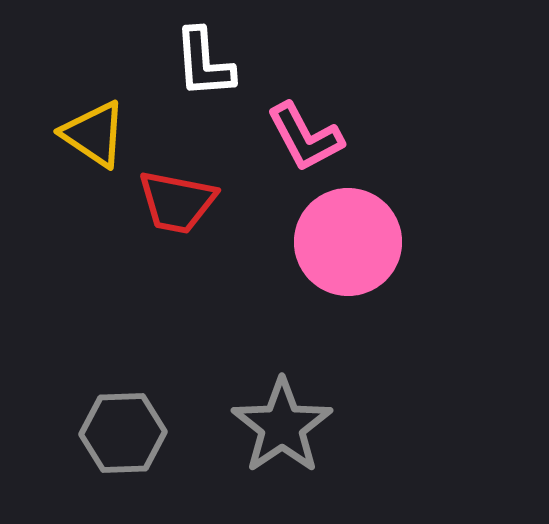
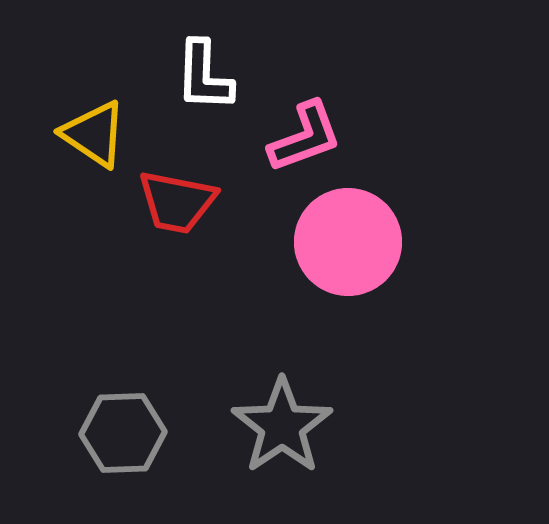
white L-shape: moved 13 px down; rotated 6 degrees clockwise
pink L-shape: rotated 82 degrees counterclockwise
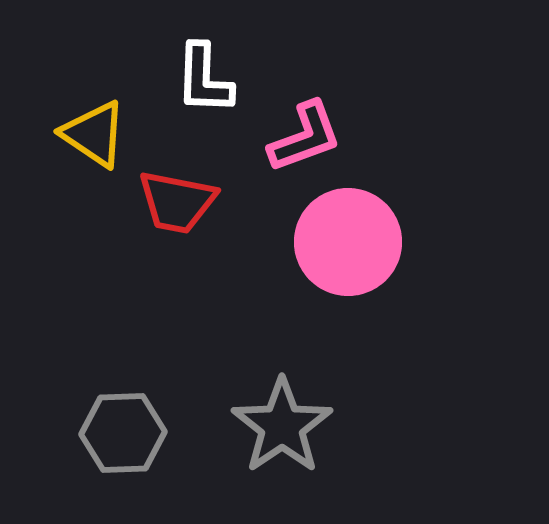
white L-shape: moved 3 px down
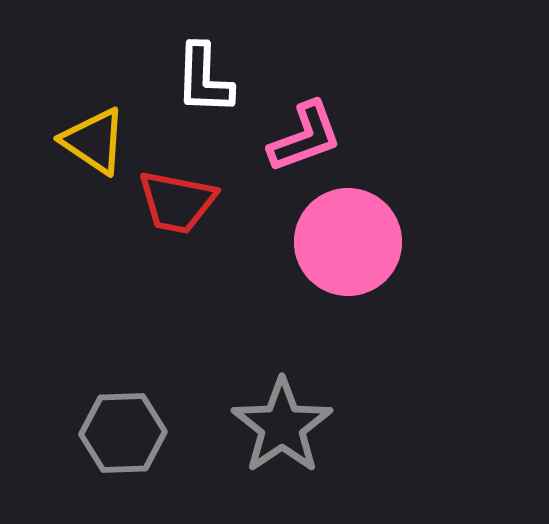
yellow triangle: moved 7 px down
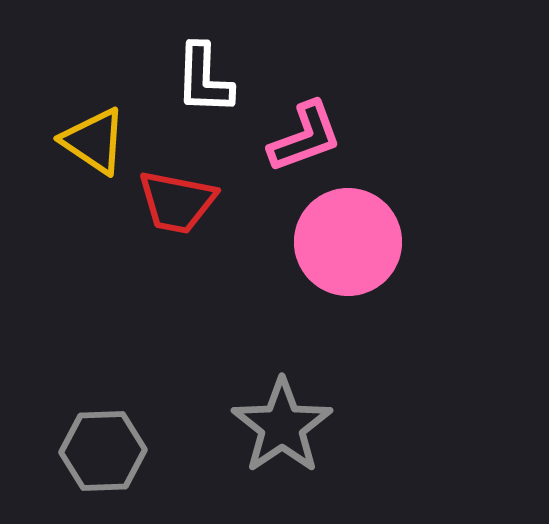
gray hexagon: moved 20 px left, 18 px down
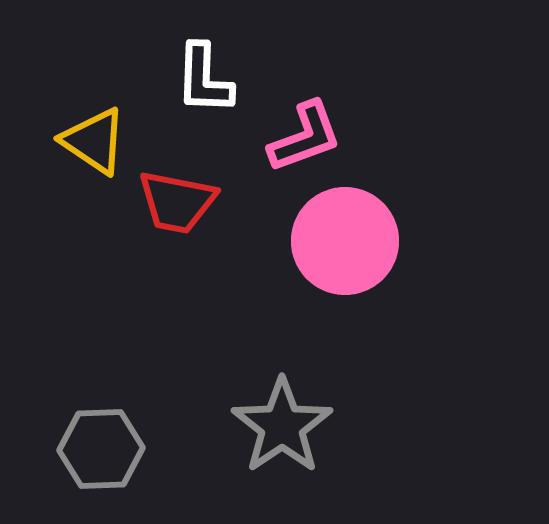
pink circle: moved 3 px left, 1 px up
gray hexagon: moved 2 px left, 2 px up
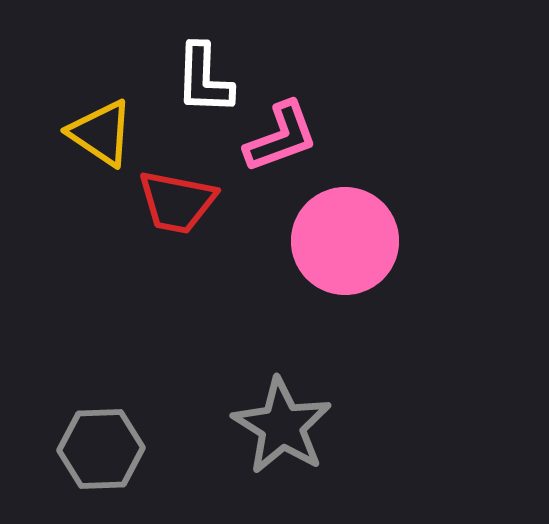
pink L-shape: moved 24 px left
yellow triangle: moved 7 px right, 8 px up
gray star: rotated 6 degrees counterclockwise
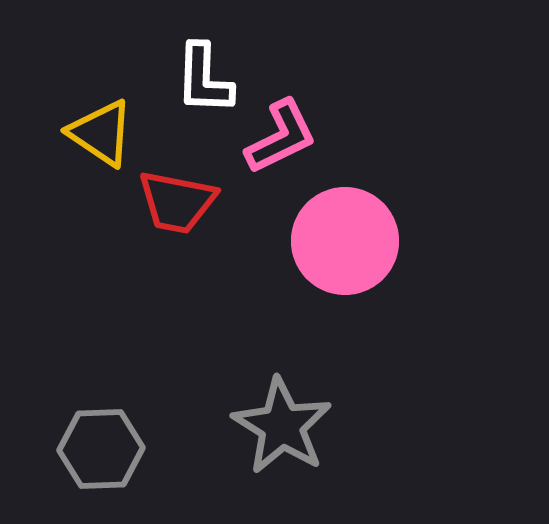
pink L-shape: rotated 6 degrees counterclockwise
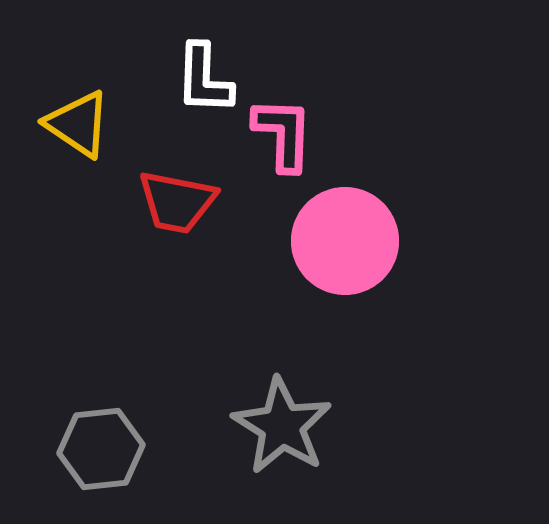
yellow triangle: moved 23 px left, 9 px up
pink L-shape: moved 2 px right, 3 px up; rotated 62 degrees counterclockwise
gray hexagon: rotated 4 degrees counterclockwise
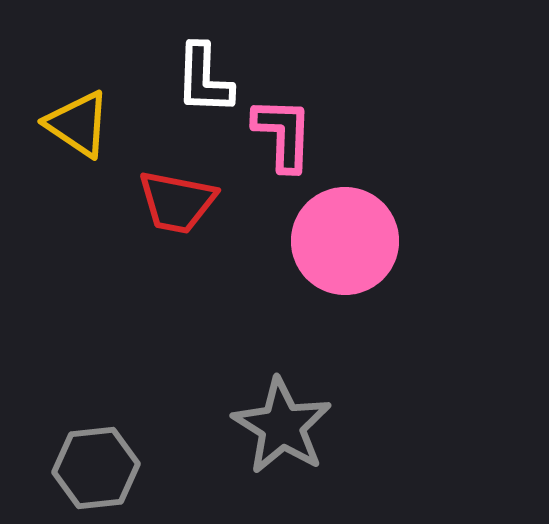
gray hexagon: moved 5 px left, 19 px down
